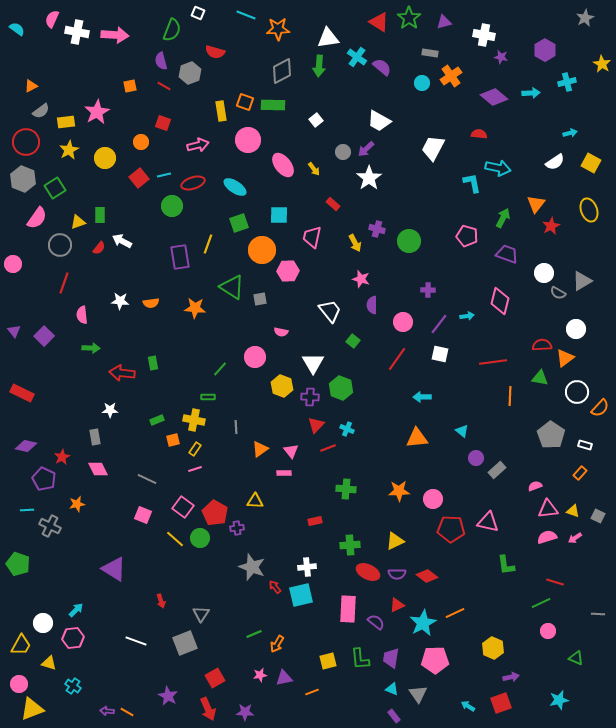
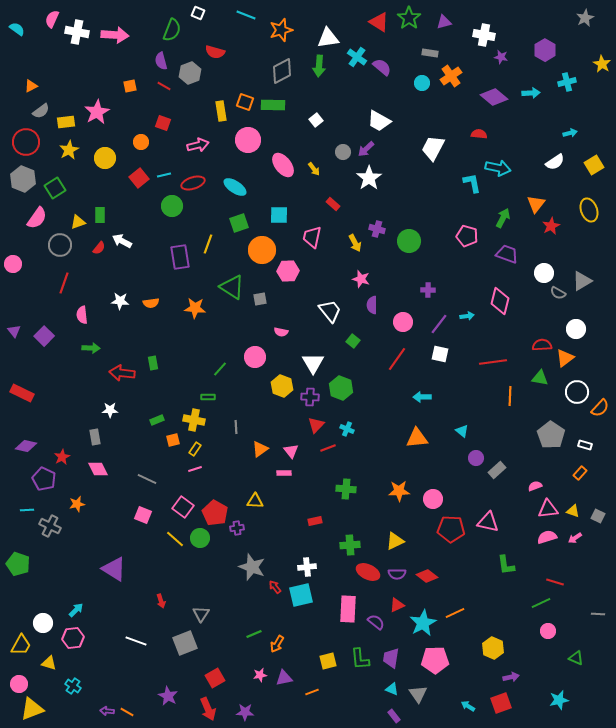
orange star at (278, 29): moved 3 px right, 1 px down; rotated 15 degrees counterclockwise
yellow square at (591, 163): moved 3 px right, 2 px down; rotated 30 degrees clockwise
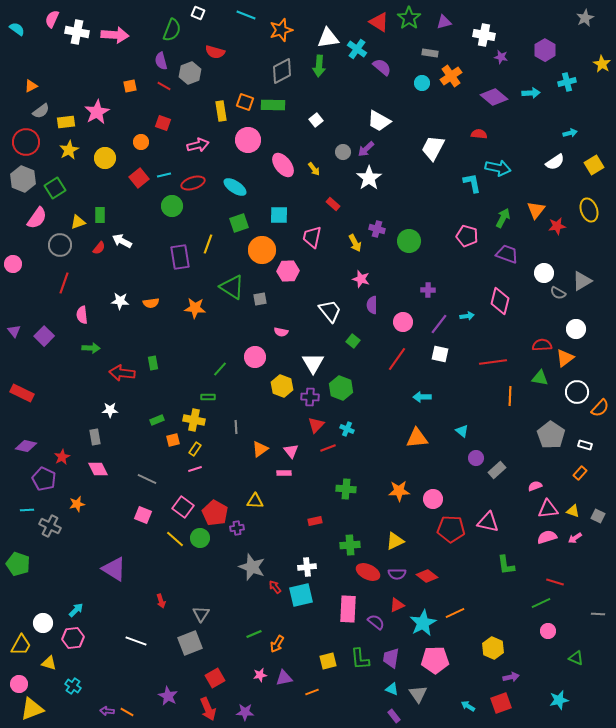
cyan cross at (357, 57): moved 8 px up
orange triangle at (536, 204): moved 6 px down
red star at (551, 226): moved 6 px right; rotated 18 degrees clockwise
gray square at (185, 643): moved 5 px right
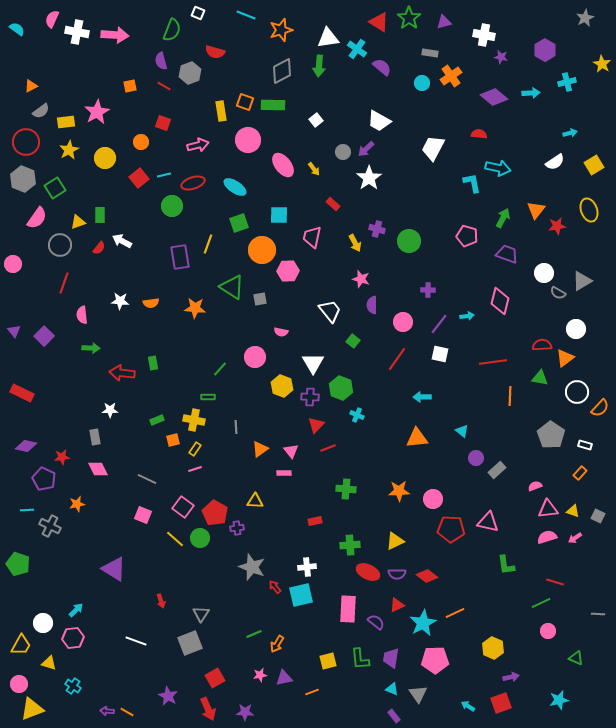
cyan cross at (347, 429): moved 10 px right, 14 px up
red star at (62, 457): rotated 21 degrees clockwise
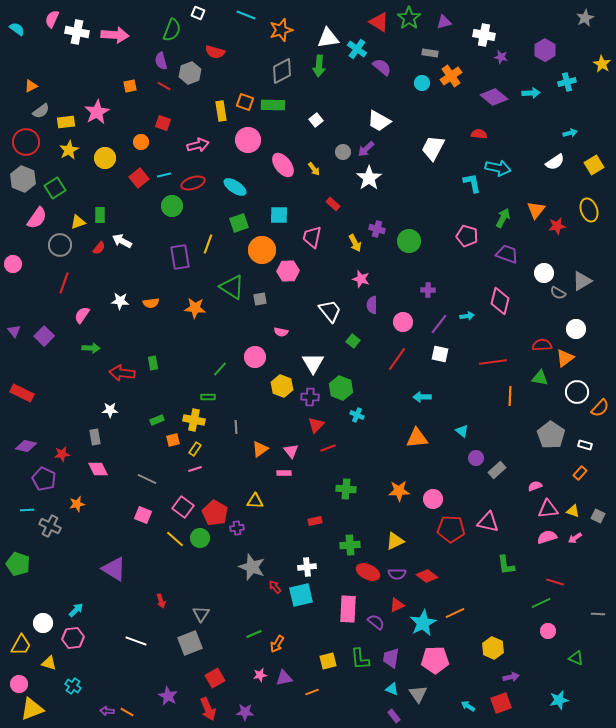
pink semicircle at (82, 315): rotated 42 degrees clockwise
red star at (62, 457): moved 3 px up
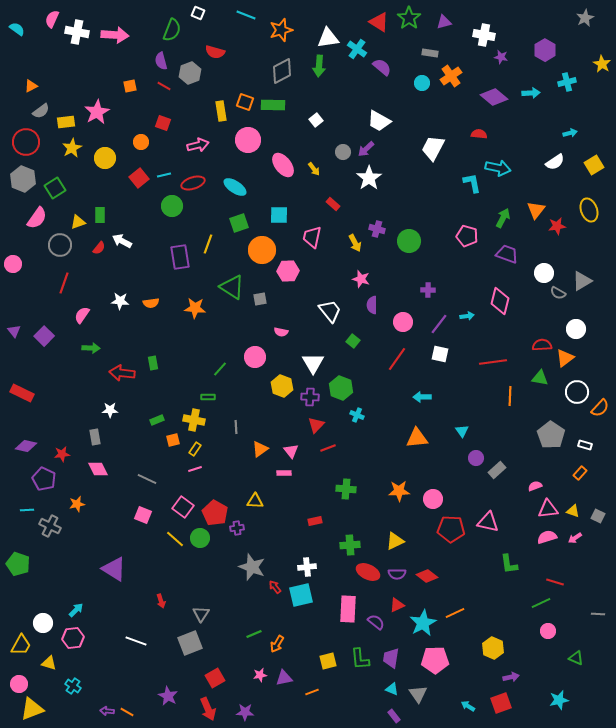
yellow star at (69, 150): moved 3 px right, 2 px up
cyan triangle at (462, 431): rotated 16 degrees clockwise
green L-shape at (506, 565): moved 3 px right, 1 px up
